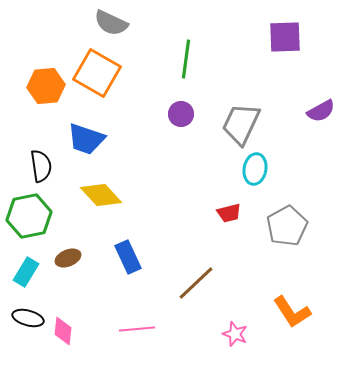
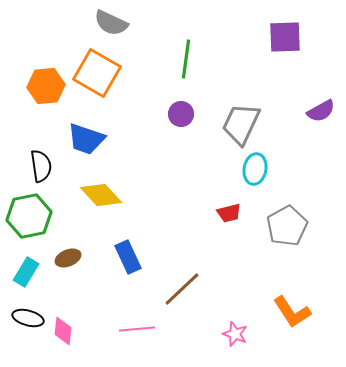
brown line: moved 14 px left, 6 px down
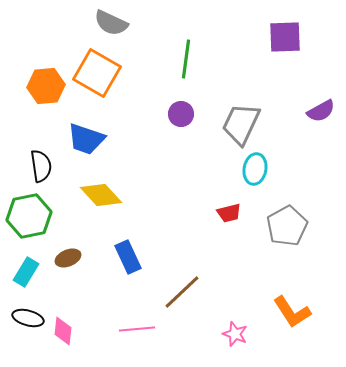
brown line: moved 3 px down
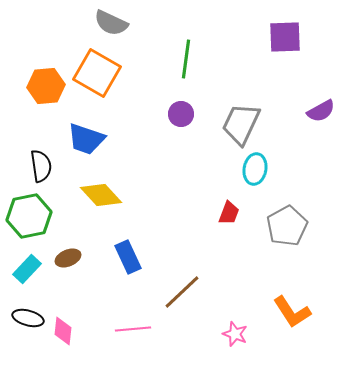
red trapezoid: rotated 55 degrees counterclockwise
cyan rectangle: moved 1 px right, 3 px up; rotated 12 degrees clockwise
pink line: moved 4 px left
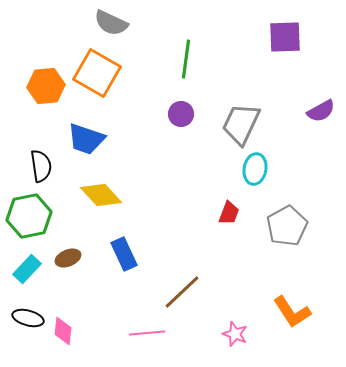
blue rectangle: moved 4 px left, 3 px up
pink line: moved 14 px right, 4 px down
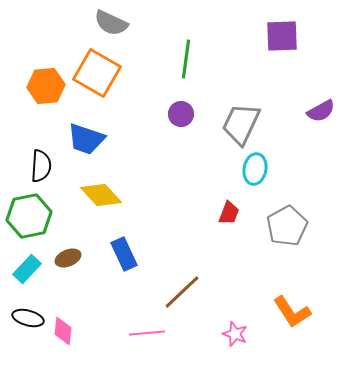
purple square: moved 3 px left, 1 px up
black semicircle: rotated 12 degrees clockwise
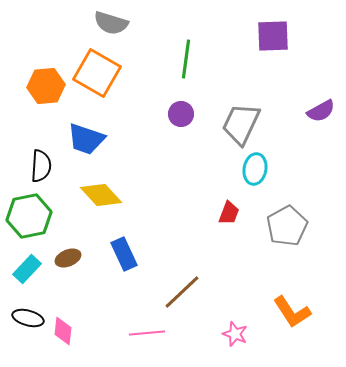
gray semicircle: rotated 8 degrees counterclockwise
purple square: moved 9 px left
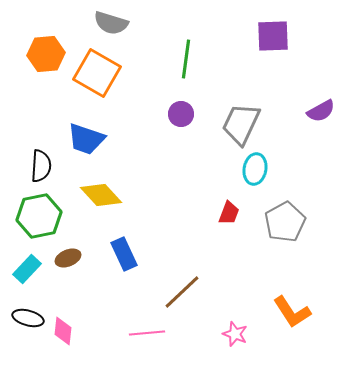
orange hexagon: moved 32 px up
green hexagon: moved 10 px right
gray pentagon: moved 2 px left, 4 px up
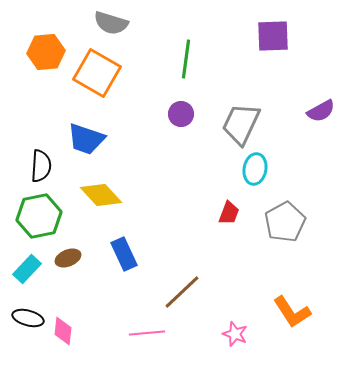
orange hexagon: moved 2 px up
